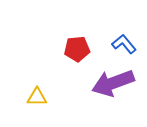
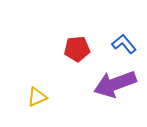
purple arrow: moved 2 px right, 1 px down
yellow triangle: rotated 25 degrees counterclockwise
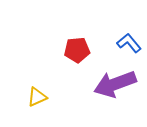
blue L-shape: moved 5 px right, 1 px up
red pentagon: moved 1 px down
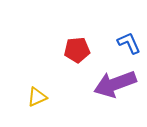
blue L-shape: rotated 15 degrees clockwise
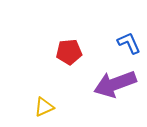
red pentagon: moved 8 px left, 2 px down
yellow triangle: moved 7 px right, 10 px down
